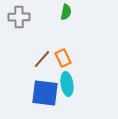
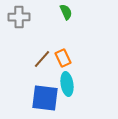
green semicircle: rotated 35 degrees counterclockwise
blue square: moved 5 px down
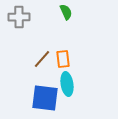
orange rectangle: moved 1 px down; rotated 18 degrees clockwise
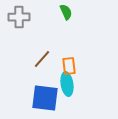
orange rectangle: moved 6 px right, 7 px down
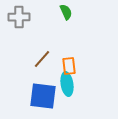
blue square: moved 2 px left, 2 px up
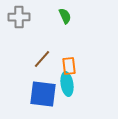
green semicircle: moved 1 px left, 4 px down
blue square: moved 2 px up
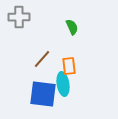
green semicircle: moved 7 px right, 11 px down
cyan ellipse: moved 4 px left
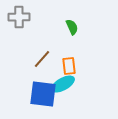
cyan ellipse: rotated 70 degrees clockwise
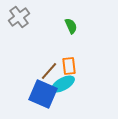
gray cross: rotated 35 degrees counterclockwise
green semicircle: moved 1 px left, 1 px up
brown line: moved 7 px right, 12 px down
blue square: rotated 16 degrees clockwise
